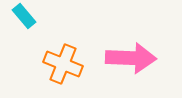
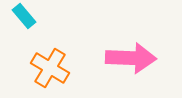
orange cross: moved 13 px left, 4 px down; rotated 9 degrees clockwise
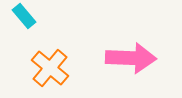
orange cross: rotated 9 degrees clockwise
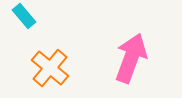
pink arrow: rotated 72 degrees counterclockwise
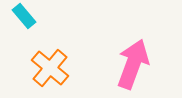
pink arrow: moved 2 px right, 6 px down
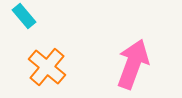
orange cross: moved 3 px left, 1 px up
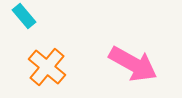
pink arrow: rotated 99 degrees clockwise
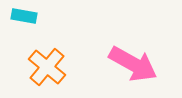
cyan rectangle: rotated 40 degrees counterclockwise
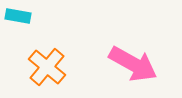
cyan rectangle: moved 6 px left
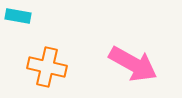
orange cross: rotated 27 degrees counterclockwise
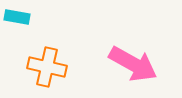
cyan rectangle: moved 1 px left, 1 px down
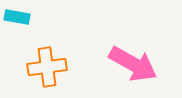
orange cross: rotated 21 degrees counterclockwise
